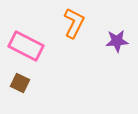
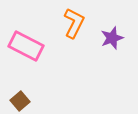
purple star: moved 5 px left, 3 px up; rotated 15 degrees counterclockwise
brown square: moved 18 px down; rotated 24 degrees clockwise
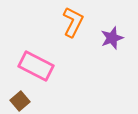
orange L-shape: moved 1 px left, 1 px up
pink rectangle: moved 10 px right, 20 px down
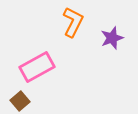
pink rectangle: moved 1 px right, 1 px down; rotated 56 degrees counterclockwise
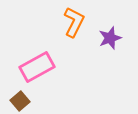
orange L-shape: moved 1 px right
purple star: moved 2 px left
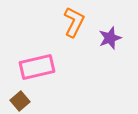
pink rectangle: rotated 16 degrees clockwise
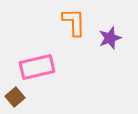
orange L-shape: rotated 28 degrees counterclockwise
brown square: moved 5 px left, 4 px up
